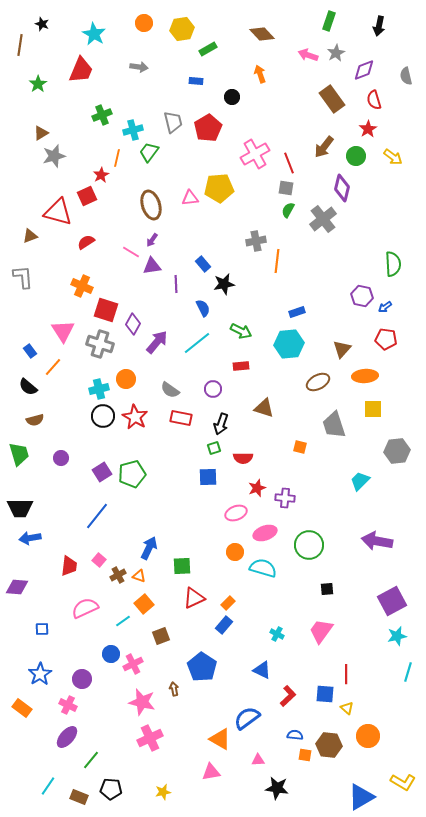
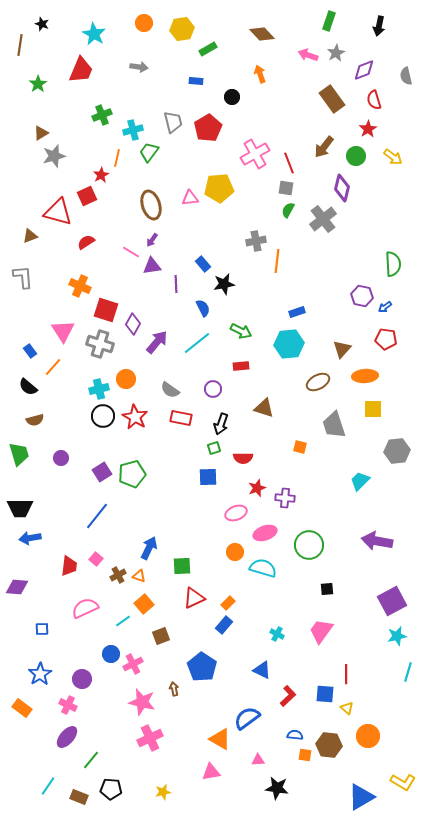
orange cross at (82, 286): moved 2 px left
pink square at (99, 560): moved 3 px left, 1 px up
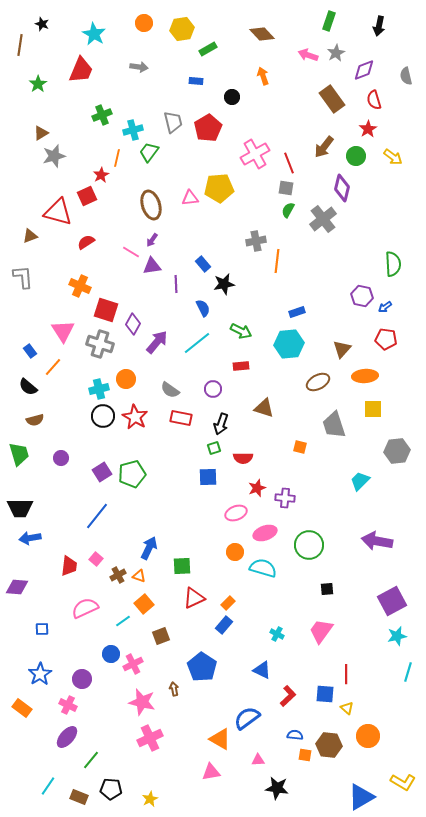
orange arrow at (260, 74): moved 3 px right, 2 px down
yellow star at (163, 792): moved 13 px left, 7 px down; rotated 14 degrees counterclockwise
